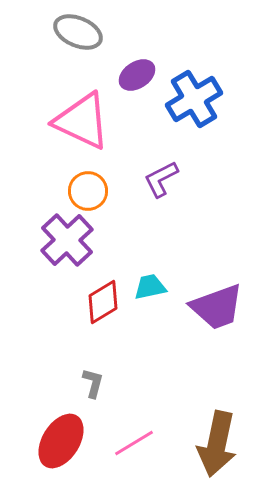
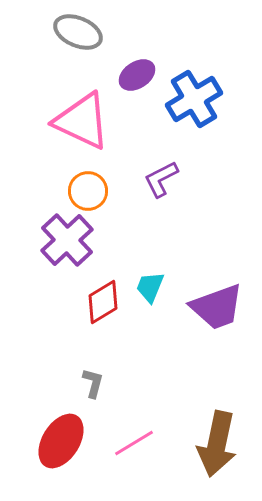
cyan trapezoid: rotated 56 degrees counterclockwise
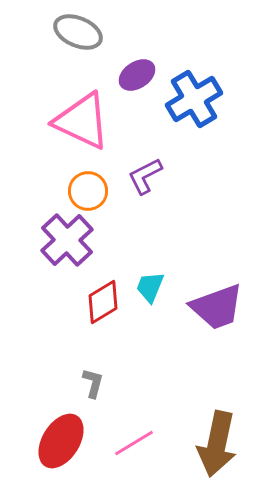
purple L-shape: moved 16 px left, 3 px up
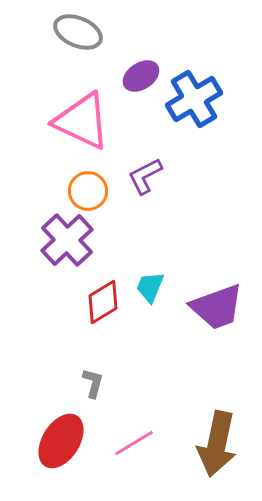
purple ellipse: moved 4 px right, 1 px down
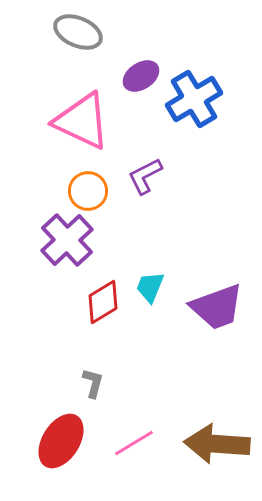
brown arrow: rotated 82 degrees clockwise
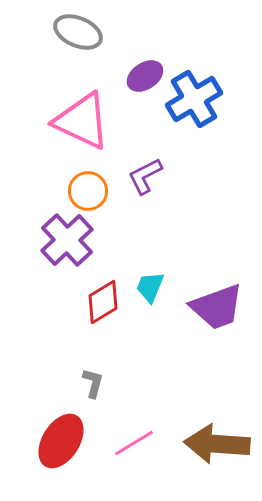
purple ellipse: moved 4 px right
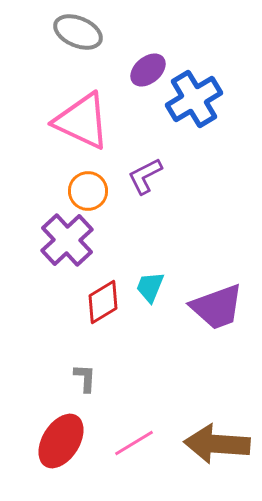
purple ellipse: moved 3 px right, 6 px up; rotated 6 degrees counterclockwise
gray L-shape: moved 8 px left, 5 px up; rotated 12 degrees counterclockwise
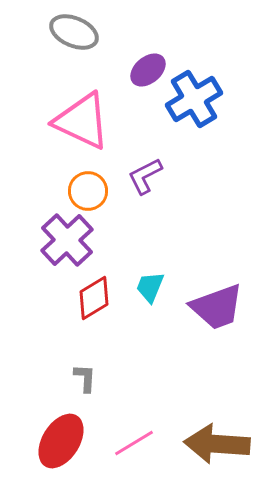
gray ellipse: moved 4 px left
red diamond: moved 9 px left, 4 px up
